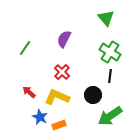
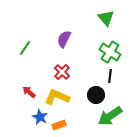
black circle: moved 3 px right
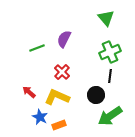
green line: moved 12 px right; rotated 35 degrees clockwise
green cross: rotated 35 degrees clockwise
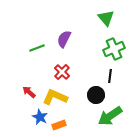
green cross: moved 4 px right, 3 px up
yellow L-shape: moved 2 px left
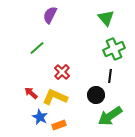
purple semicircle: moved 14 px left, 24 px up
green line: rotated 21 degrees counterclockwise
red arrow: moved 2 px right, 1 px down
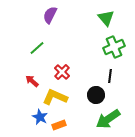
green cross: moved 2 px up
red arrow: moved 1 px right, 12 px up
green arrow: moved 2 px left, 3 px down
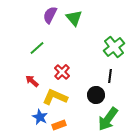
green triangle: moved 32 px left
green cross: rotated 15 degrees counterclockwise
green arrow: rotated 20 degrees counterclockwise
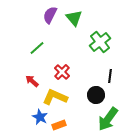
green cross: moved 14 px left, 5 px up
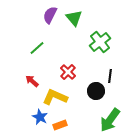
red cross: moved 6 px right
black circle: moved 4 px up
green arrow: moved 2 px right, 1 px down
orange rectangle: moved 1 px right
